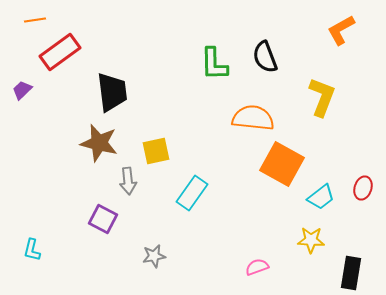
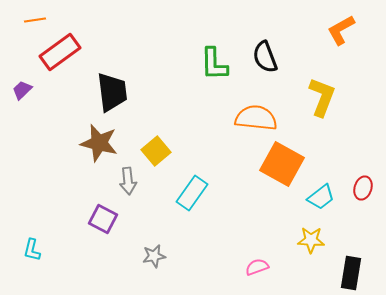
orange semicircle: moved 3 px right
yellow square: rotated 28 degrees counterclockwise
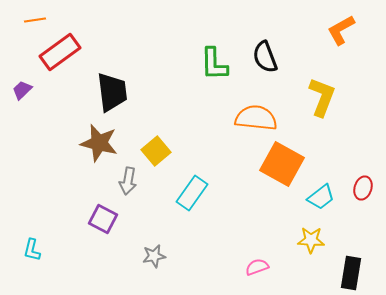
gray arrow: rotated 16 degrees clockwise
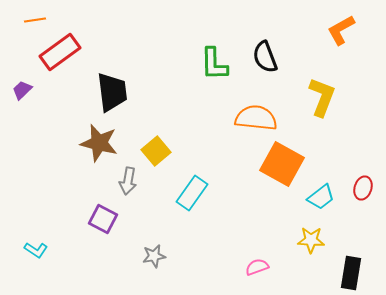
cyan L-shape: moved 4 px right; rotated 70 degrees counterclockwise
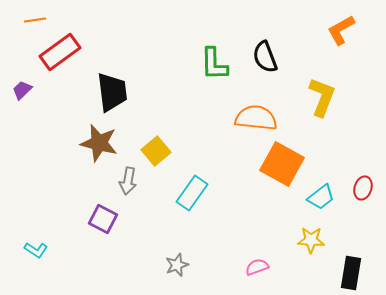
gray star: moved 23 px right, 9 px down; rotated 10 degrees counterclockwise
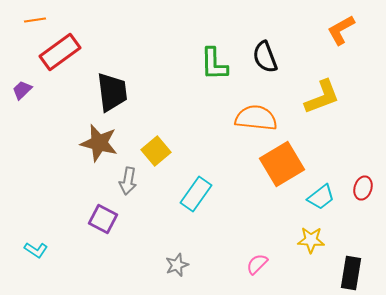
yellow L-shape: rotated 48 degrees clockwise
orange square: rotated 30 degrees clockwise
cyan rectangle: moved 4 px right, 1 px down
pink semicircle: moved 3 px up; rotated 25 degrees counterclockwise
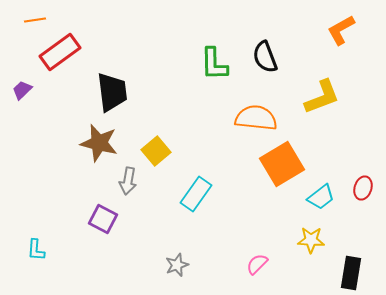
cyan L-shape: rotated 60 degrees clockwise
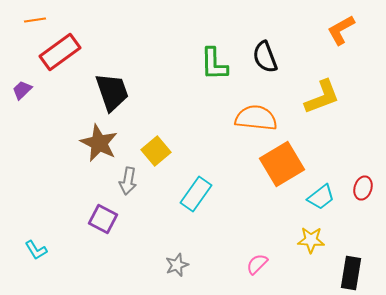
black trapezoid: rotated 12 degrees counterclockwise
brown star: rotated 12 degrees clockwise
cyan L-shape: rotated 35 degrees counterclockwise
